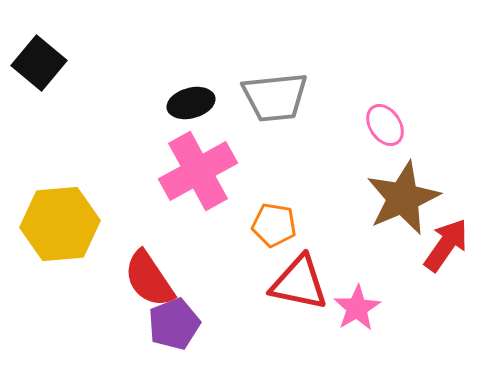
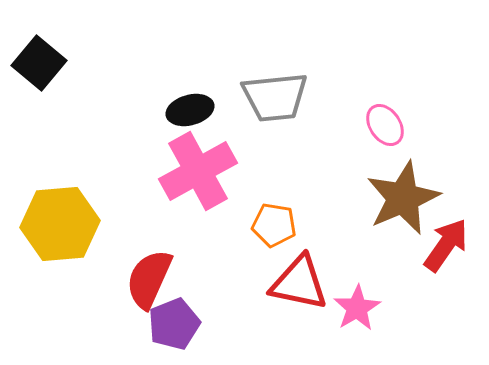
black ellipse: moved 1 px left, 7 px down
red semicircle: rotated 58 degrees clockwise
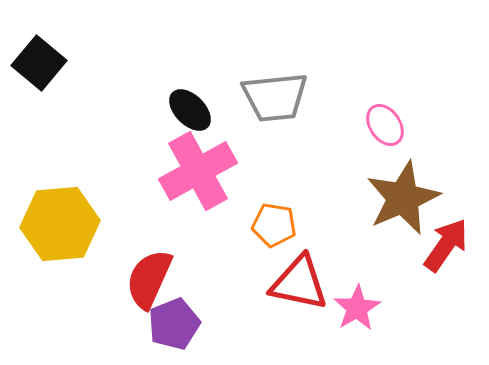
black ellipse: rotated 60 degrees clockwise
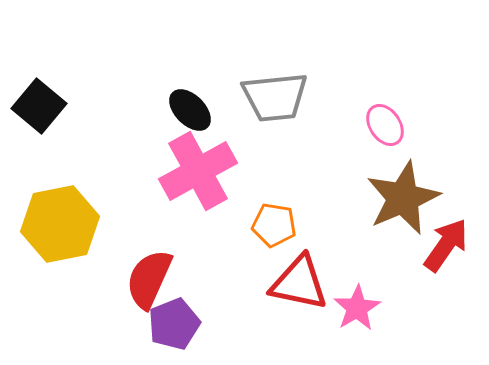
black square: moved 43 px down
yellow hexagon: rotated 6 degrees counterclockwise
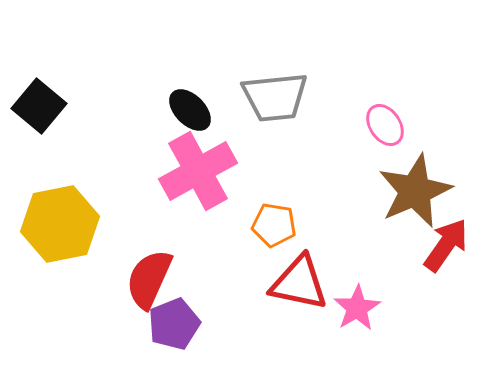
brown star: moved 12 px right, 7 px up
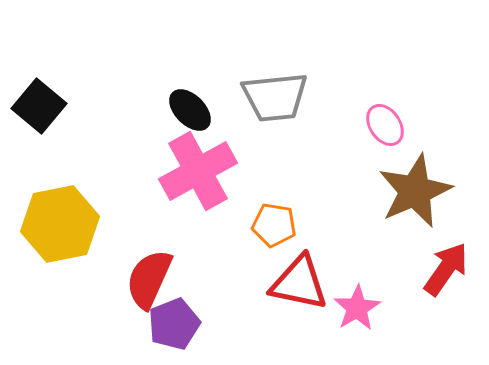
red arrow: moved 24 px down
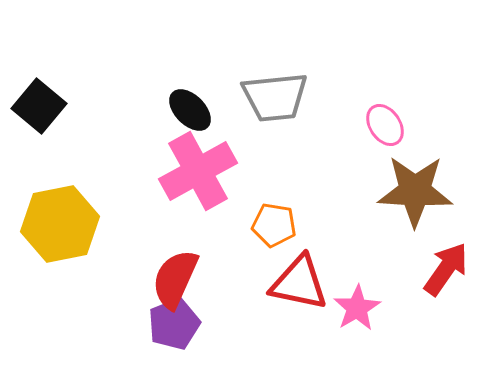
brown star: rotated 26 degrees clockwise
red semicircle: moved 26 px right
